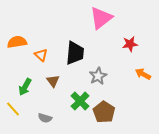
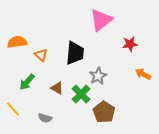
pink triangle: moved 2 px down
brown triangle: moved 4 px right, 7 px down; rotated 24 degrees counterclockwise
green arrow: moved 2 px right, 5 px up; rotated 12 degrees clockwise
green cross: moved 1 px right, 7 px up
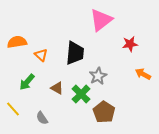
gray semicircle: moved 3 px left; rotated 40 degrees clockwise
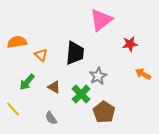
brown triangle: moved 3 px left, 1 px up
gray semicircle: moved 9 px right
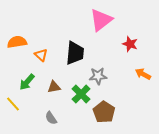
red star: rotated 28 degrees clockwise
gray star: rotated 24 degrees clockwise
brown triangle: rotated 40 degrees counterclockwise
yellow line: moved 5 px up
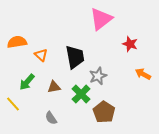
pink triangle: moved 1 px up
black trapezoid: moved 4 px down; rotated 15 degrees counterclockwise
gray star: rotated 18 degrees counterclockwise
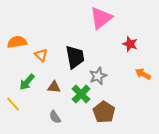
pink triangle: moved 1 px up
brown triangle: rotated 16 degrees clockwise
gray semicircle: moved 4 px right, 1 px up
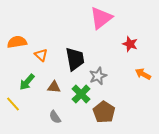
black trapezoid: moved 2 px down
